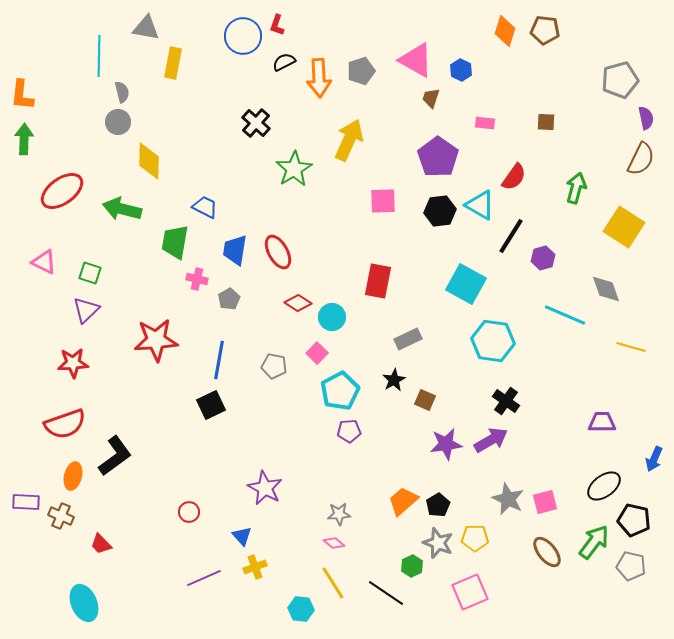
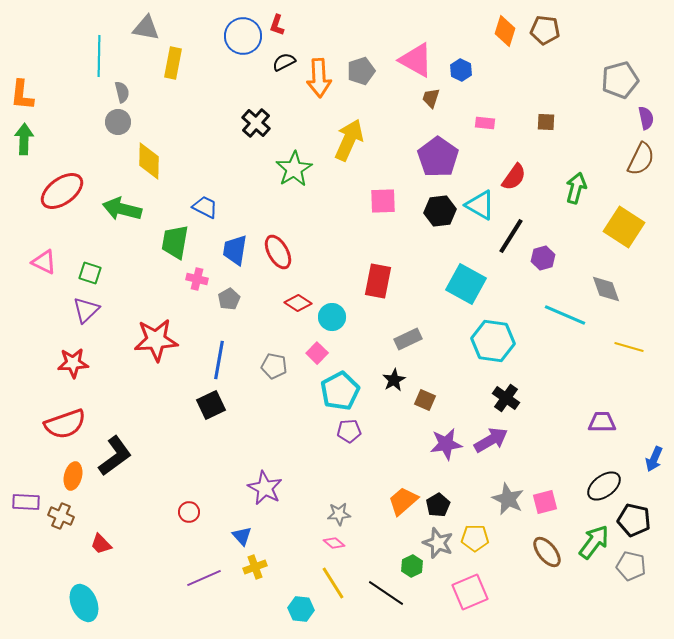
yellow line at (631, 347): moved 2 px left
black cross at (506, 401): moved 3 px up
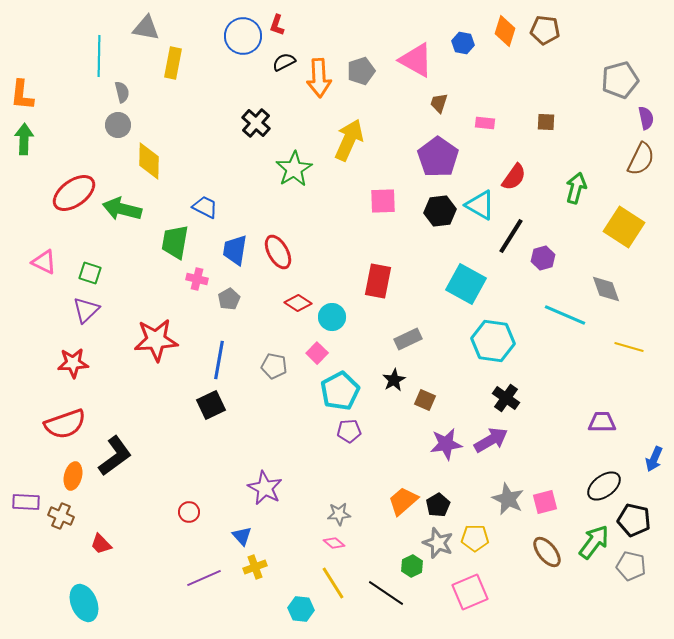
blue hexagon at (461, 70): moved 2 px right, 27 px up; rotated 15 degrees counterclockwise
brown trapezoid at (431, 98): moved 8 px right, 5 px down
gray circle at (118, 122): moved 3 px down
red ellipse at (62, 191): moved 12 px right, 2 px down
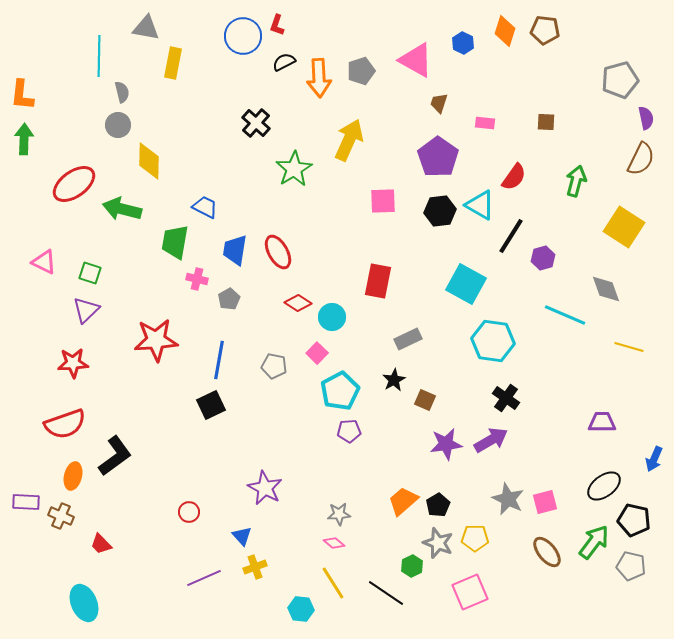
blue hexagon at (463, 43): rotated 15 degrees clockwise
green arrow at (576, 188): moved 7 px up
red ellipse at (74, 193): moved 9 px up
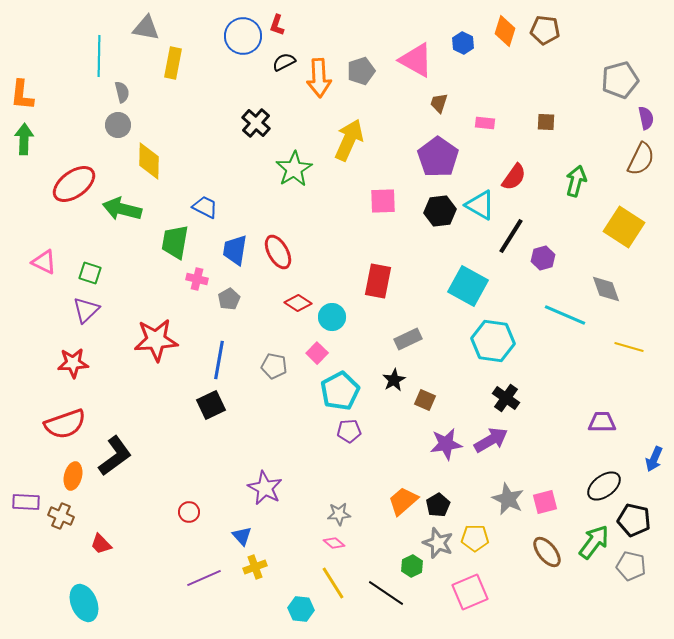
cyan square at (466, 284): moved 2 px right, 2 px down
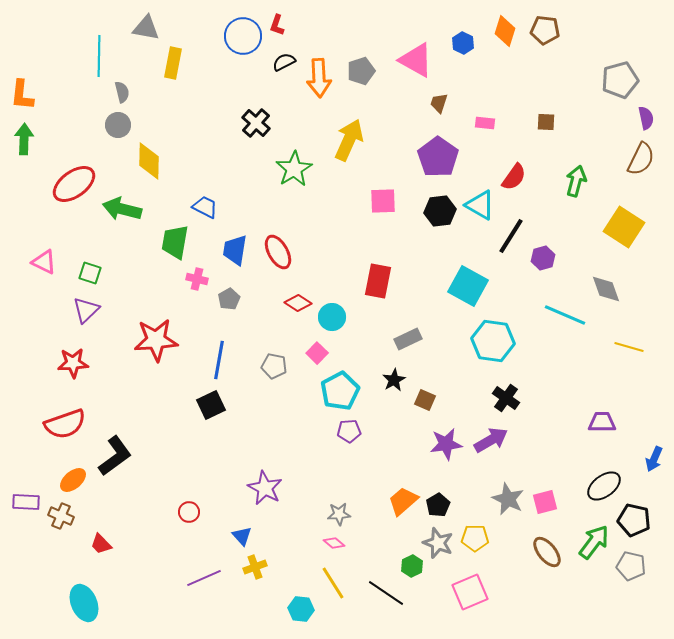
orange ellipse at (73, 476): moved 4 px down; rotated 36 degrees clockwise
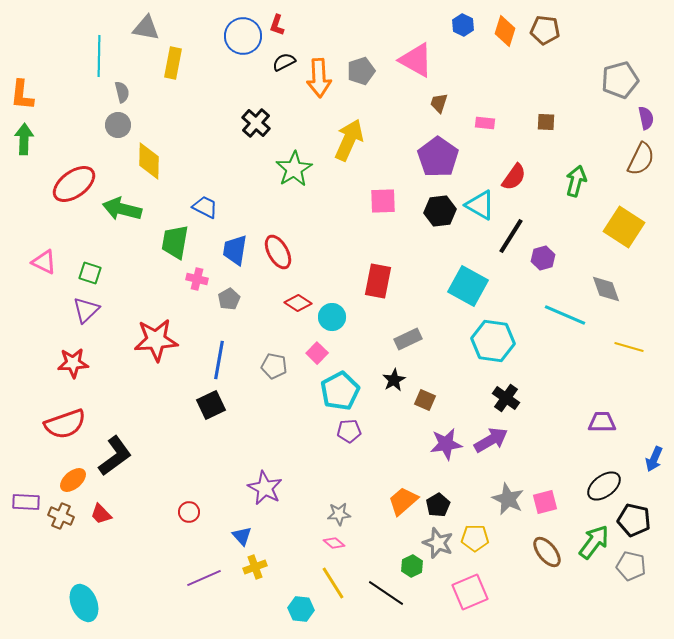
blue hexagon at (463, 43): moved 18 px up
red trapezoid at (101, 544): moved 30 px up
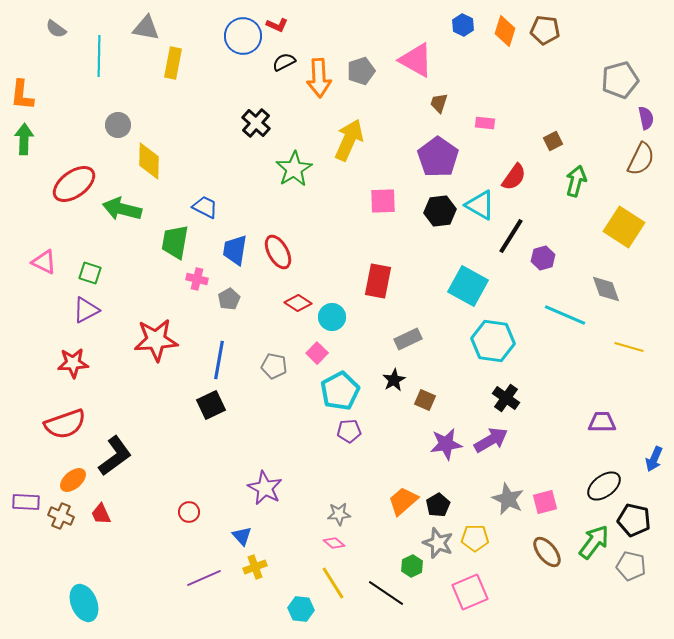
red L-shape at (277, 25): rotated 85 degrees counterclockwise
gray semicircle at (122, 92): moved 66 px left, 63 px up; rotated 140 degrees clockwise
brown square at (546, 122): moved 7 px right, 19 px down; rotated 30 degrees counterclockwise
purple triangle at (86, 310): rotated 16 degrees clockwise
red trapezoid at (101, 514): rotated 20 degrees clockwise
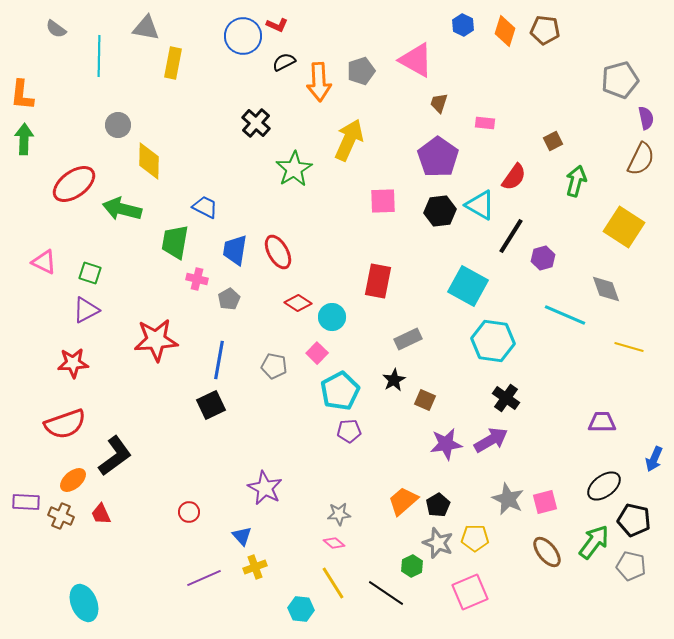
orange arrow at (319, 78): moved 4 px down
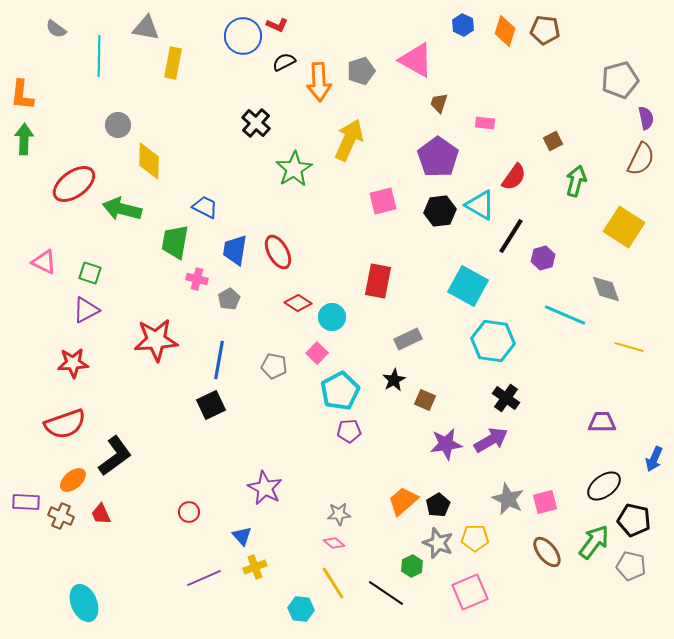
pink square at (383, 201): rotated 12 degrees counterclockwise
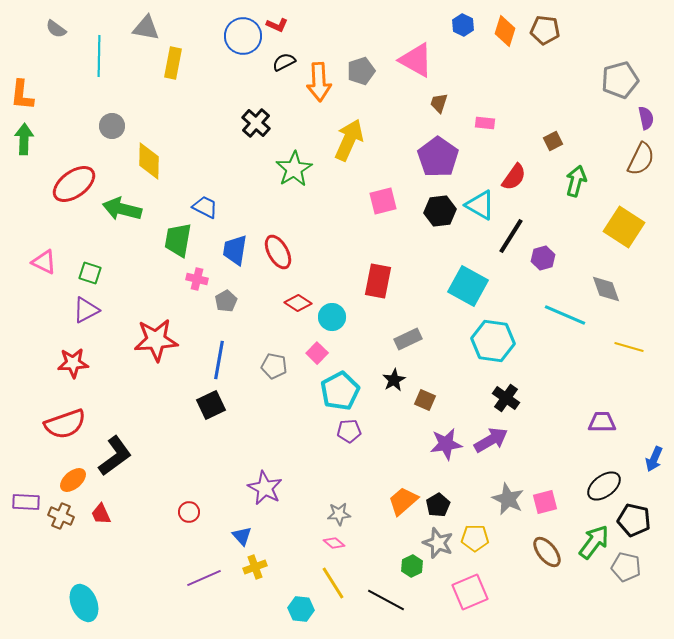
gray circle at (118, 125): moved 6 px left, 1 px down
green trapezoid at (175, 242): moved 3 px right, 2 px up
gray pentagon at (229, 299): moved 3 px left, 2 px down
gray pentagon at (631, 566): moved 5 px left, 1 px down
black line at (386, 593): moved 7 px down; rotated 6 degrees counterclockwise
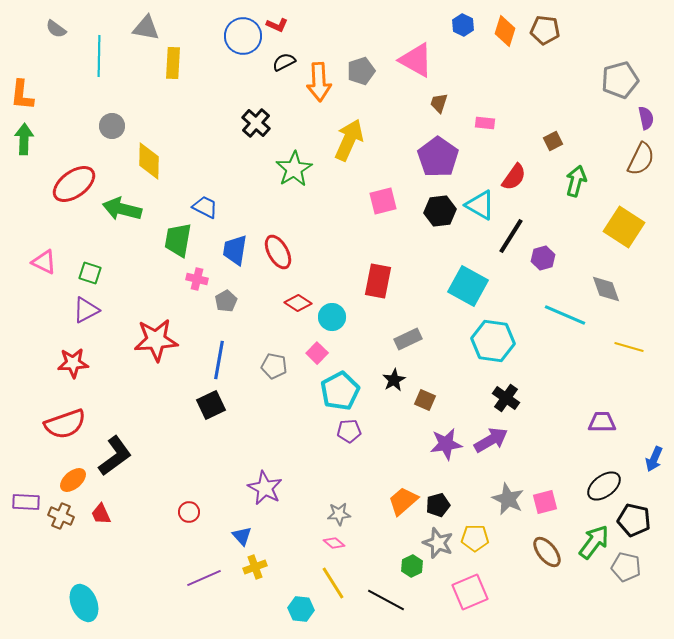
yellow rectangle at (173, 63): rotated 8 degrees counterclockwise
black pentagon at (438, 505): rotated 15 degrees clockwise
